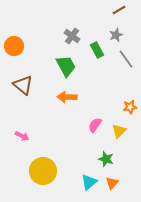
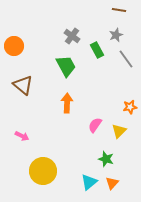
brown line: rotated 40 degrees clockwise
orange arrow: moved 6 px down; rotated 90 degrees clockwise
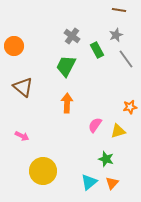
green trapezoid: rotated 125 degrees counterclockwise
brown triangle: moved 2 px down
yellow triangle: moved 1 px left; rotated 28 degrees clockwise
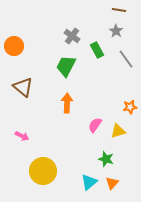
gray star: moved 4 px up; rotated 16 degrees counterclockwise
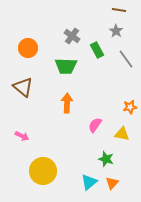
orange circle: moved 14 px right, 2 px down
green trapezoid: rotated 115 degrees counterclockwise
yellow triangle: moved 4 px right, 3 px down; rotated 28 degrees clockwise
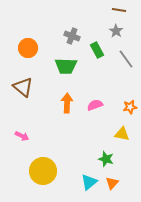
gray cross: rotated 14 degrees counterclockwise
pink semicircle: moved 20 px up; rotated 35 degrees clockwise
